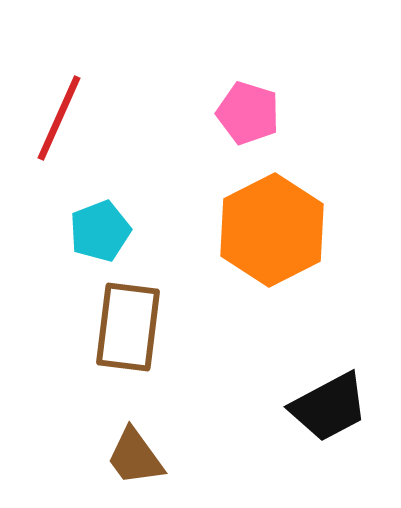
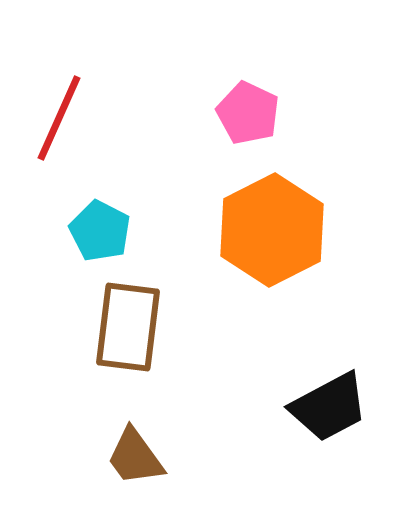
pink pentagon: rotated 8 degrees clockwise
cyan pentagon: rotated 24 degrees counterclockwise
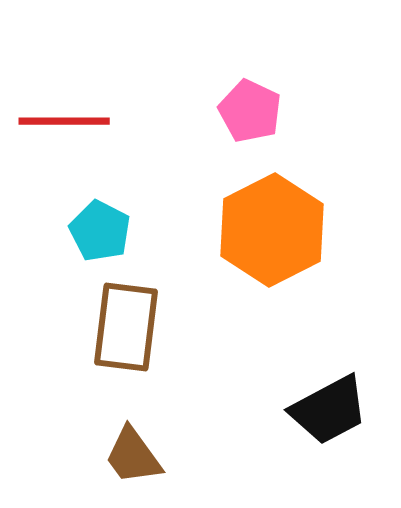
pink pentagon: moved 2 px right, 2 px up
red line: moved 5 px right, 3 px down; rotated 66 degrees clockwise
brown rectangle: moved 2 px left
black trapezoid: moved 3 px down
brown trapezoid: moved 2 px left, 1 px up
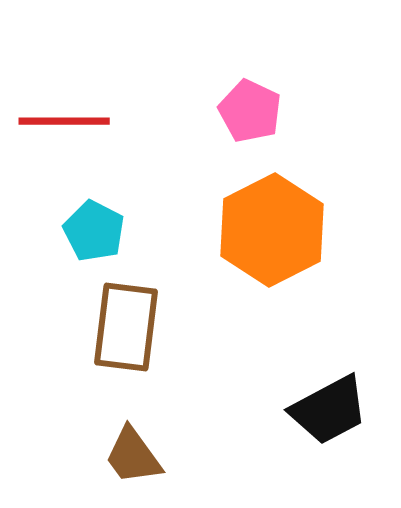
cyan pentagon: moved 6 px left
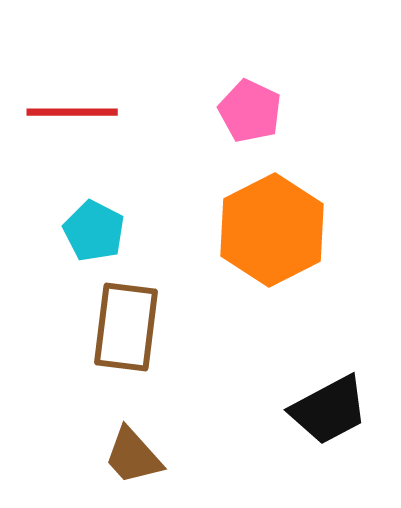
red line: moved 8 px right, 9 px up
brown trapezoid: rotated 6 degrees counterclockwise
